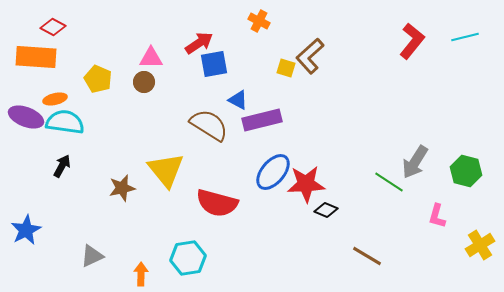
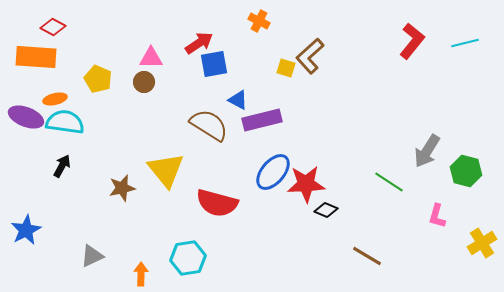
cyan line: moved 6 px down
gray arrow: moved 12 px right, 11 px up
yellow cross: moved 2 px right, 2 px up
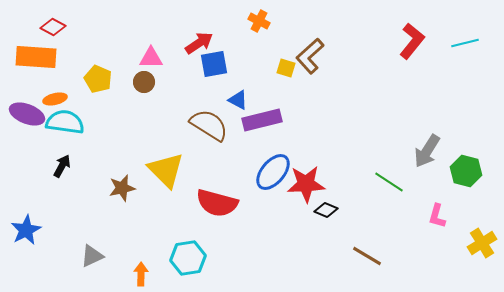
purple ellipse: moved 1 px right, 3 px up
yellow triangle: rotated 6 degrees counterclockwise
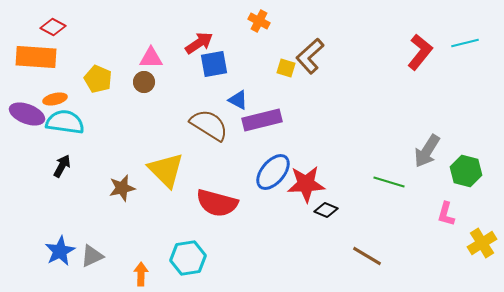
red L-shape: moved 8 px right, 11 px down
green line: rotated 16 degrees counterclockwise
pink L-shape: moved 9 px right, 2 px up
blue star: moved 34 px right, 21 px down
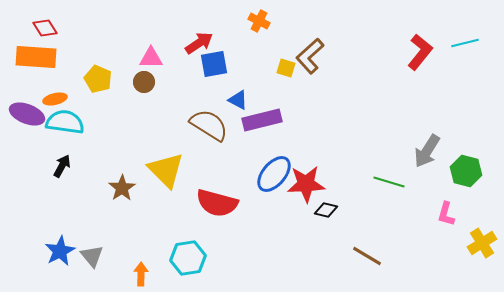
red diamond: moved 8 px left, 1 px down; rotated 30 degrees clockwise
blue ellipse: moved 1 px right, 2 px down
brown star: rotated 20 degrees counterclockwise
black diamond: rotated 10 degrees counterclockwise
gray triangle: rotated 45 degrees counterclockwise
